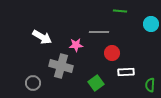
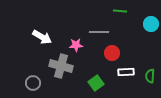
green semicircle: moved 9 px up
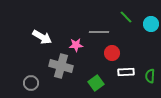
green line: moved 6 px right, 6 px down; rotated 40 degrees clockwise
gray circle: moved 2 px left
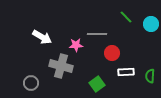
gray line: moved 2 px left, 2 px down
green square: moved 1 px right, 1 px down
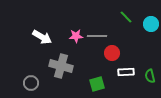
gray line: moved 2 px down
pink star: moved 9 px up
green semicircle: rotated 16 degrees counterclockwise
green square: rotated 21 degrees clockwise
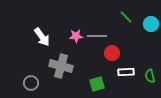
white arrow: rotated 24 degrees clockwise
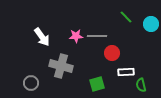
green semicircle: moved 9 px left, 9 px down
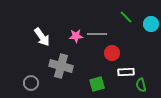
gray line: moved 2 px up
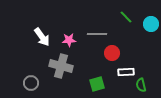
pink star: moved 7 px left, 4 px down
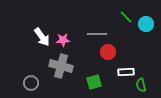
cyan circle: moved 5 px left
pink star: moved 6 px left
red circle: moved 4 px left, 1 px up
green square: moved 3 px left, 2 px up
